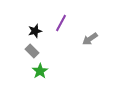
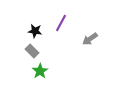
black star: rotated 24 degrees clockwise
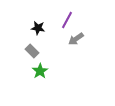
purple line: moved 6 px right, 3 px up
black star: moved 3 px right, 3 px up
gray arrow: moved 14 px left
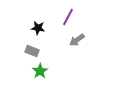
purple line: moved 1 px right, 3 px up
gray arrow: moved 1 px right, 1 px down
gray rectangle: rotated 24 degrees counterclockwise
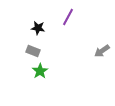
gray arrow: moved 25 px right, 11 px down
gray rectangle: moved 1 px right
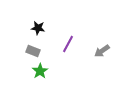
purple line: moved 27 px down
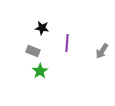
black star: moved 4 px right
purple line: moved 1 px left, 1 px up; rotated 24 degrees counterclockwise
gray arrow: rotated 21 degrees counterclockwise
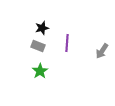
black star: rotated 24 degrees counterclockwise
gray rectangle: moved 5 px right, 5 px up
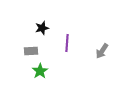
gray rectangle: moved 7 px left, 5 px down; rotated 24 degrees counterclockwise
